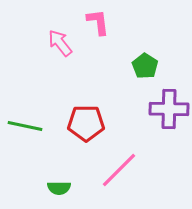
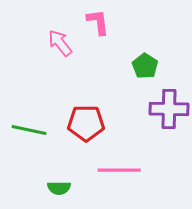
green line: moved 4 px right, 4 px down
pink line: rotated 45 degrees clockwise
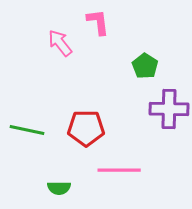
red pentagon: moved 5 px down
green line: moved 2 px left
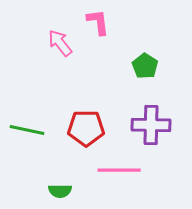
purple cross: moved 18 px left, 16 px down
green semicircle: moved 1 px right, 3 px down
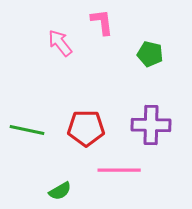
pink L-shape: moved 4 px right
green pentagon: moved 5 px right, 12 px up; rotated 20 degrees counterclockwise
green semicircle: rotated 30 degrees counterclockwise
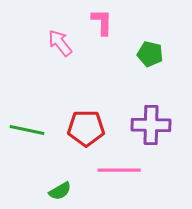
pink L-shape: rotated 8 degrees clockwise
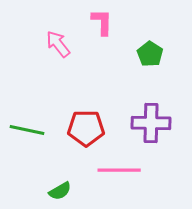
pink arrow: moved 2 px left, 1 px down
green pentagon: rotated 20 degrees clockwise
purple cross: moved 2 px up
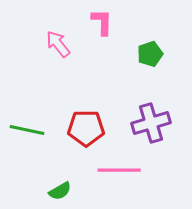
green pentagon: rotated 20 degrees clockwise
purple cross: rotated 18 degrees counterclockwise
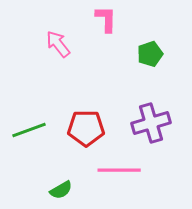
pink L-shape: moved 4 px right, 3 px up
green line: moved 2 px right; rotated 32 degrees counterclockwise
green semicircle: moved 1 px right, 1 px up
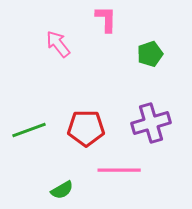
green semicircle: moved 1 px right
